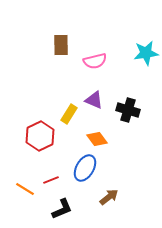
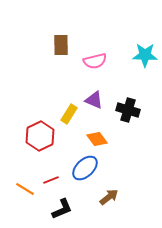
cyan star: moved 1 px left, 2 px down; rotated 10 degrees clockwise
blue ellipse: rotated 16 degrees clockwise
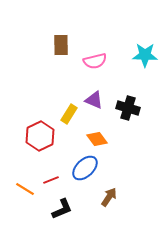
black cross: moved 2 px up
brown arrow: rotated 18 degrees counterclockwise
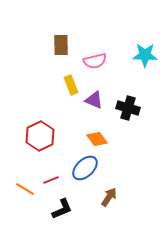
yellow rectangle: moved 2 px right, 29 px up; rotated 54 degrees counterclockwise
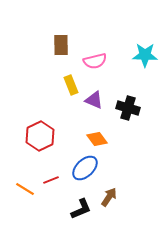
black L-shape: moved 19 px right
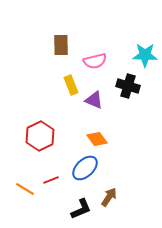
black cross: moved 22 px up
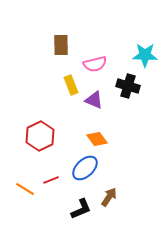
pink semicircle: moved 3 px down
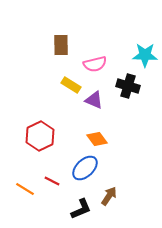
yellow rectangle: rotated 36 degrees counterclockwise
red line: moved 1 px right, 1 px down; rotated 49 degrees clockwise
brown arrow: moved 1 px up
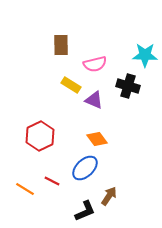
black L-shape: moved 4 px right, 2 px down
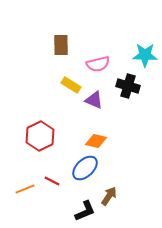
pink semicircle: moved 3 px right
orange diamond: moved 1 px left, 2 px down; rotated 40 degrees counterclockwise
orange line: rotated 54 degrees counterclockwise
